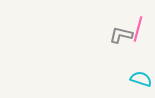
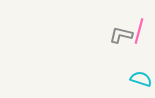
pink line: moved 1 px right, 2 px down
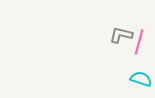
pink line: moved 11 px down
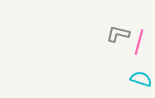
gray L-shape: moved 3 px left, 1 px up
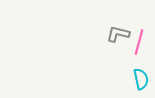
cyan semicircle: rotated 60 degrees clockwise
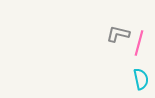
pink line: moved 1 px down
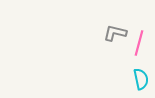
gray L-shape: moved 3 px left, 1 px up
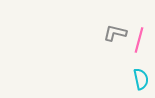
pink line: moved 3 px up
